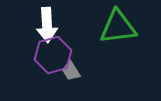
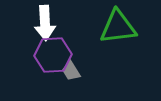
white arrow: moved 2 px left, 2 px up
purple hexagon: rotated 12 degrees clockwise
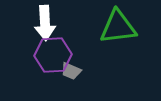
gray trapezoid: rotated 35 degrees counterclockwise
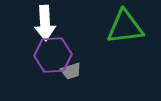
green triangle: moved 7 px right
gray trapezoid: rotated 40 degrees counterclockwise
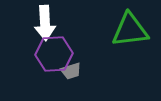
green triangle: moved 5 px right, 3 px down
purple hexagon: moved 1 px right, 1 px up
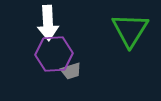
white arrow: moved 3 px right
green triangle: rotated 51 degrees counterclockwise
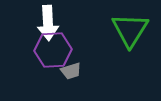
purple hexagon: moved 1 px left, 4 px up
